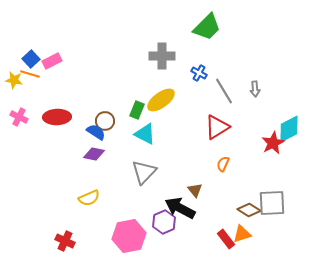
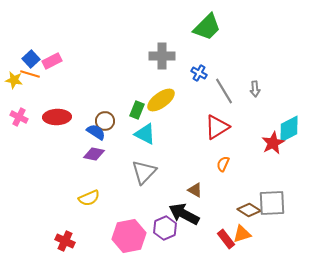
brown triangle: rotated 21 degrees counterclockwise
black arrow: moved 4 px right, 6 px down
purple hexagon: moved 1 px right, 6 px down
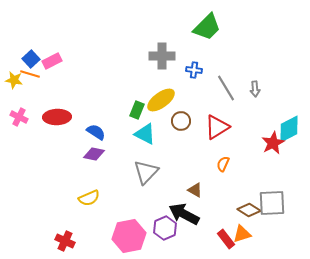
blue cross: moved 5 px left, 3 px up; rotated 21 degrees counterclockwise
gray line: moved 2 px right, 3 px up
brown circle: moved 76 px right
gray triangle: moved 2 px right
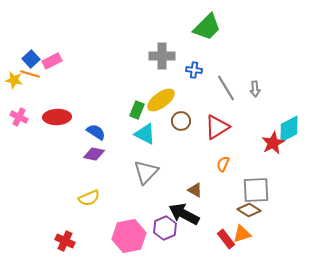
gray square: moved 16 px left, 13 px up
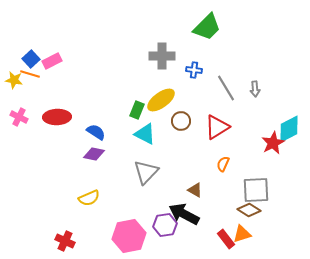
purple hexagon: moved 3 px up; rotated 15 degrees clockwise
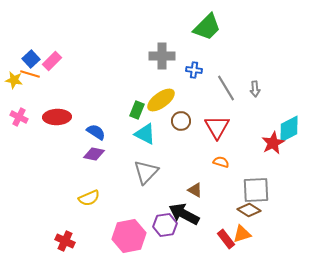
pink rectangle: rotated 18 degrees counterclockwise
red triangle: rotated 28 degrees counterclockwise
orange semicircle: moved 2 px left, 2 px up; rotated 84 degrees clockwise
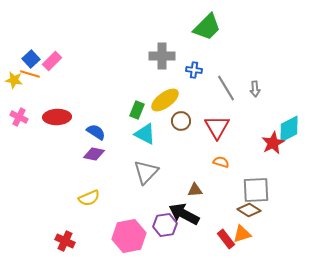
yellow ellipse: moved 4 px right
brown triangle: rotated 35 degrees counterclockwise
